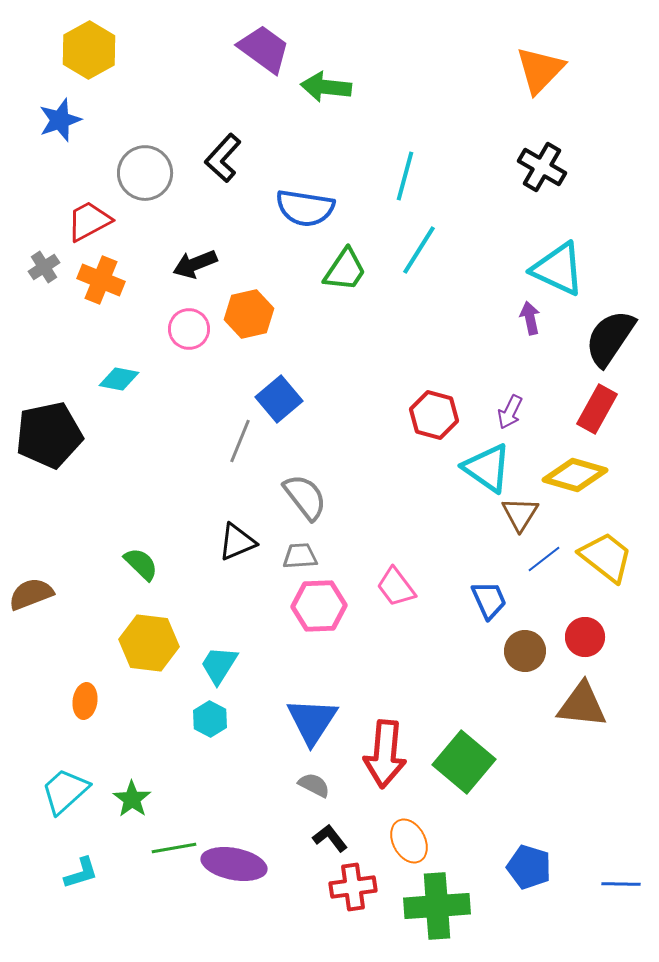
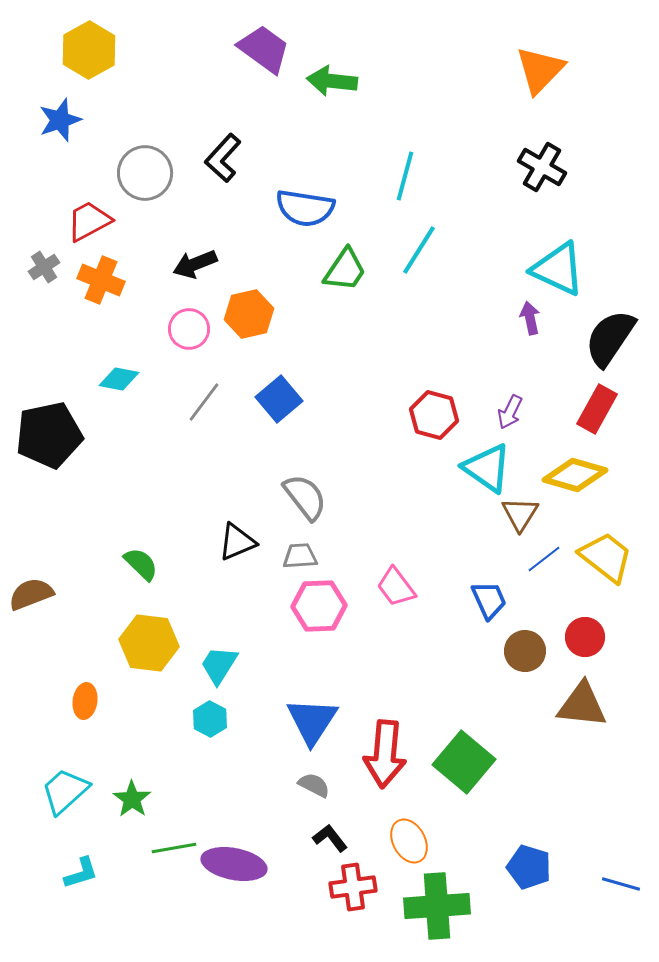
green arrow at (326, 87): moved 6 px right, 6 px up
gray line at (240, 441): moved 36 px left, 39 px up; rotated 15 degrees clockwise
blue line at (621, 884): rotated 15 degrees clockwise
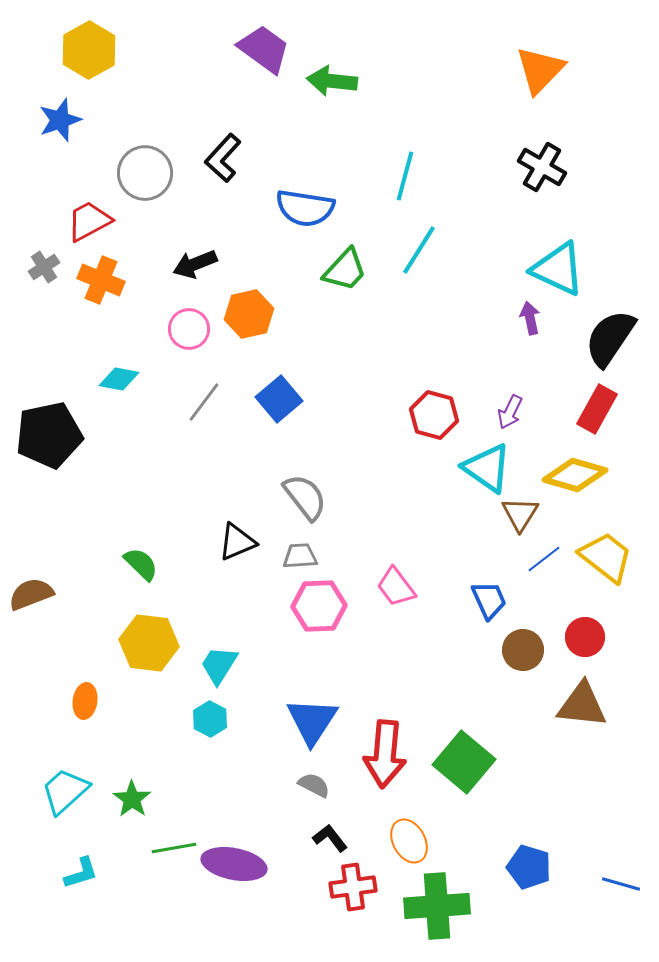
green trapezoid at (345, 270): rotated 9 degrees clockwise
brown circle at (525, 651): moved 2 px left, 1 px up
